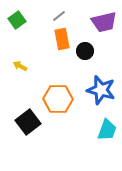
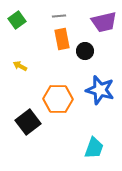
gray line: rotated 32 degrees clockwise
blue star: moved 1 px left
cyan trapezoid: moved 13 px left, 18 px down
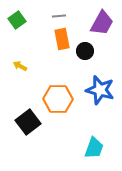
purple trapezoid: moved 2 px left, 1 px down; rotated 48 degrees counterclockwise
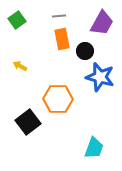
blue star: moved 13 px up
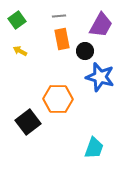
purple trapezoid: moved 1 px left, 2 px down
yellow arrow: moved 15 px up
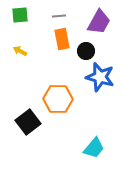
green square: moved 3 px right, 5 px up; rotated 30 degrees clockwise
purple trapezoid: moved 2 px left, 3 px up
black circle: moved 1 px right
cyan trapezoid: rotated 20 degrees clockwise
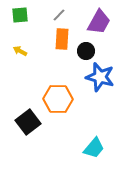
gray line: moved 1 px up; rotated 40 degrees counterclockwise
orange rectangle: rotated 15 degrees clockwise
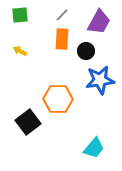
gray line: moved 3 px right
blue star: moved 3 px down; rotated 24 degrees counterclockwise
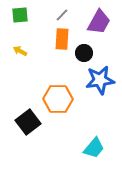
black circle: moved 2 px left, 2 px down
